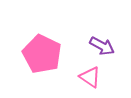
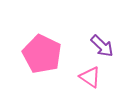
purple arrow: rotated 15 degrees clockwise
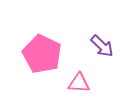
pink triangle: moved 11 px left, 6 px down; rotated 30 degrees counterclockwise
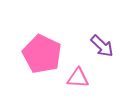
pink triangle: moved 1 px left, 5 px up
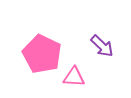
pink triangle: moved 4 px left, 1 px up
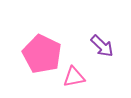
pink triangle: rotated 15 degrees counterclockwise
